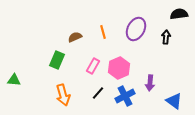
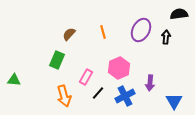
purple ellipse: moved 5 px right, 1 px down
brown semicircle: moved 6 px left, 3 px up; rotated 24 degrees counterclockwise
pink rectangle: moved 7 px left, 11 px down
orange arrow: moved 1 px right, 1 px down
blue triangle: rotated 24 degrees clockwise
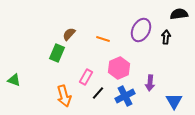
orange line: moved 7 px down; rotated 56 degrees counterclockwise
green rectangle: moved 7 px up
green triangle: rotated 16 degrees clockwise
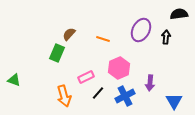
pink rectangle: rotated 35 degrees clockwise
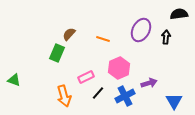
purple arrow: moved 1 px left; rotated 112 degrees counterclockwise
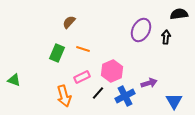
brown semicircle: moved 12 px up
orange line: moved 20 px left, 10 px down
pink hexagon: moved 7 px left, 3 px down
pink rectangle: moved 4 px left
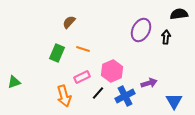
green triangle: moved 2 px down; rotated 40 degrees counterclockwise
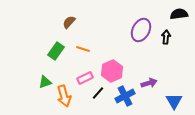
green rectangle: moved 1 px left, 2 px up; rotated 12 degrees clockwise
pink rectangle: moved 3 px right, 1 px down
green triangle: moved 31 px right
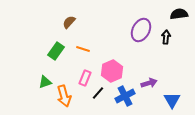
pink rectangle: rotated 42 degrees counterclockwise
blue triangle: moved 2 px left, 1 px up
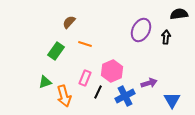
orange line: moved 2 px right, 5 px up
black line: moved 1 px up; rotated 16 degrees counterclockwise
